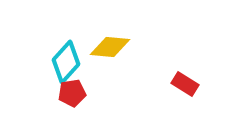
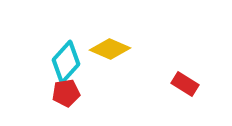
yellow diamond: moved 2 px down; rotated 18 degrees clockwise
red pentagon: moved 6 px left
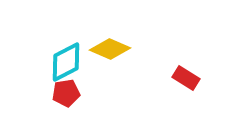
cyan diamond: rotated 21 degrees clockwise
red rectangle: moved 1 px right, 6 px up
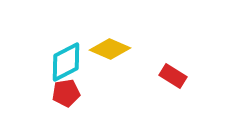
red rectangle: moved 13 px left, 2 px up
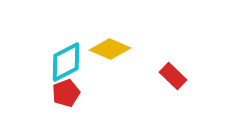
red rectangle: rotated 12 degrees clockwise
red pentagon: rotated 12 degrees counterclockwise
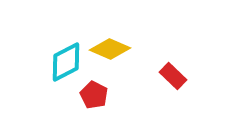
red pentagon: moved 28 px right, 2 px down; rotated 24 degrees counterclockwise
